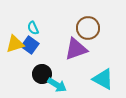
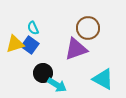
black circle: moved 1 px right, 1 px up
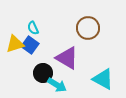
purple triangle: moved 9 px left, 9 px down; rotated 50 degrees clockwise
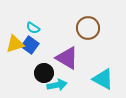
cyan semicircle: rotated 32 degrees counterclockwise
black circle: moved 1 px right
cyan arrow: rotated 42 degrees counterclockwise
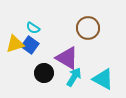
cyan arrow: moved 17 px right, 8 px up; rotated 48 degrees counterclockwise
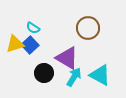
blue square: rotated 12 degrees clockwise
cyan triangle: moved 3 px left, 4 px up
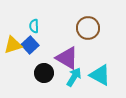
cyan semicircle: moved 1 px right, 2 px up; rotated 56 degrees clockwise
yellow triangle: moved 2 px left, 1 px down
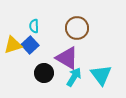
brown circle: moved 11 px left
cyan triangle: moved 1 px right; rotated 25 degrees clockwise
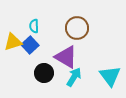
yellow triangle: moved 3 px up
purple triangle: moved 1 px left, 1 px up
cyan triangle: moved 9 px right, 1 px down
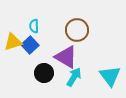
brown circle: moved 2 px down
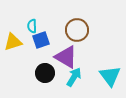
cyan semicircle: moved 2 px left
blue square: moved 11 px right, 5 px up; rotated 24 degrees clockwise
black circle: moved 1 px right
